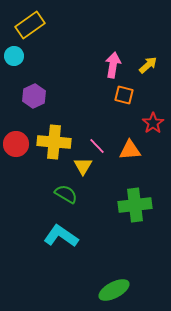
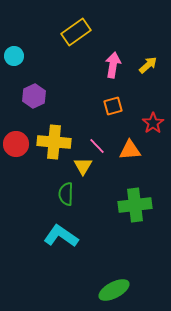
yellow rectangle: moved 46 px right, 7 px down
orange square: moved 11 px left, 11 px down; rotated 30 degrees counterclockwise
green semicircle: rotated 120 degrees counterclockwise
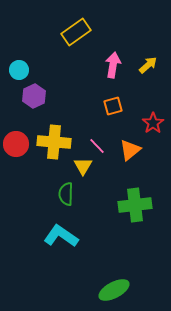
cyan circle: moved 5 px right, 14 px down
orange triangle: rotated 35 degrees counterclockwise
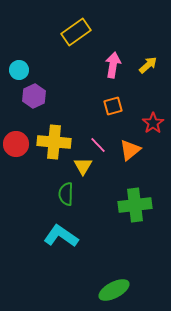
pink line: moved 1 px right, 1 px up
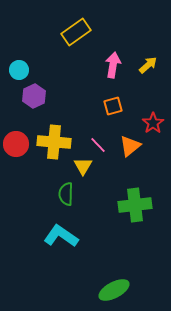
orange triangle: moved 4 px up
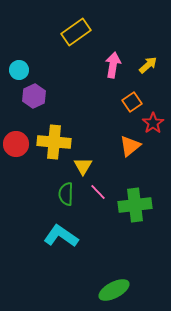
orange square: moved 19 px right, 4 px up; rotated 18 degrees counterclockwise
pink line: moved 47 px down
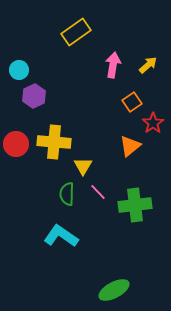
green semicircle: moved 1 px right
